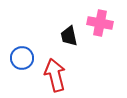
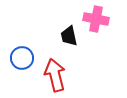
pink cross: moved 4 px left, 4 px up
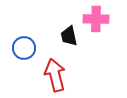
pink cross: rotated 10 degrees counterclockwise
blue circle: moved 2 px right, 10 px up
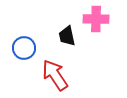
black trapezoid: moved 2 px left
red arrow: rotated 20 degrees counterclockwise
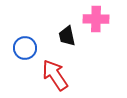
blue circle: moved 1 px right
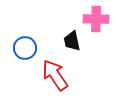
black trapezoid: moved 5 px right, 5 px down
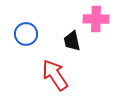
blue circle: moved 1 px right, 14 px up
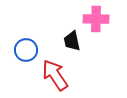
blue circle: moved 16 px down
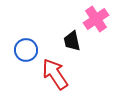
pink cross: rotated 35 degrees counterclockwise
red arrow: moved 1 px up
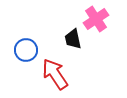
black trapezoid: moved 1 px right, 2 px up
